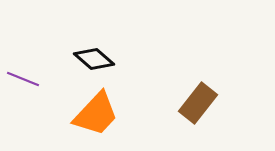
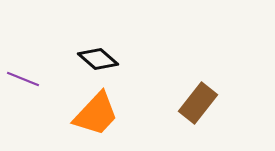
black diamond: moved 4 px right
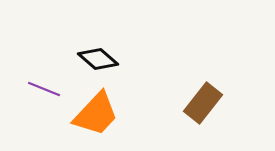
purple line: moved 21 px right, 10 px down
brown rectangle: moved 5 px right
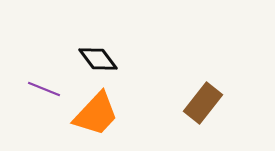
black diamond: rotated 12 degrees clockwise
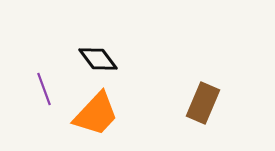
purple line: rotated 48 degrees clockwise
brown rectangle: rotated 15 degrees counterclockwise
